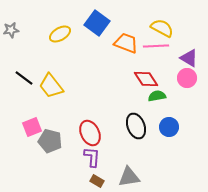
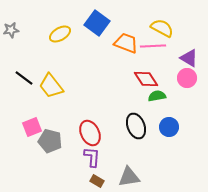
pink line: moved 3 px left
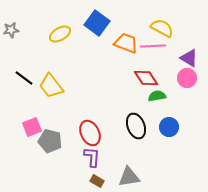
red diamond: moved 1 px up
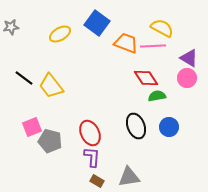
gray star: moved 3 px up
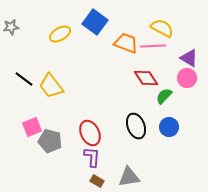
blue square: moved 2 px left, 1 px up
black line: moved 1 px down
green semicircle: moved 7 px right; rotated 36 degrees counterclockwise
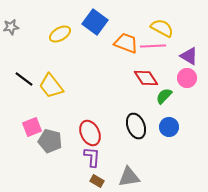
purple triangle: moved 2 px up
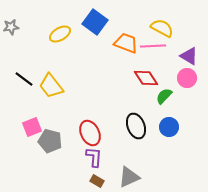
purple L-shape: moved 2 px right
gray triangle: rotated 15 degrees counterclockwise
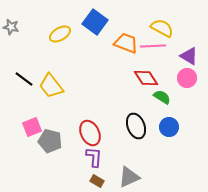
gray star: rotated 21 degrees clockwise
green semicircle: moved 2 px left, 1 px down; rotated 78 degrees clockwise
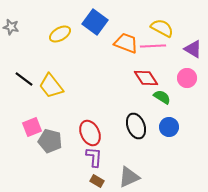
purple triangle: moved 4 px right, 7 px up
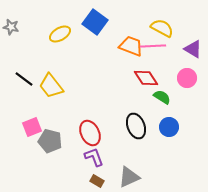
orange trapezoid: moved 5 px right, 3 px down
purple L-shape: rotated 25 degrees counterclockwise
